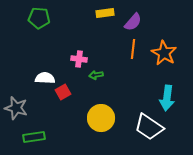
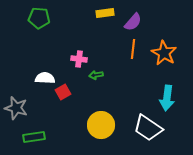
yellow circle: moved 7 px down
white trapezoid: moved 1 px left, 1 px down
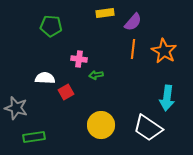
green pentagon: moved 12 px right, 8 px down
orange star: moved 2 px up
red square: moved 3 px right
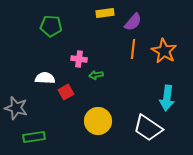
yellow circle: moved 3 px left, 4 px up
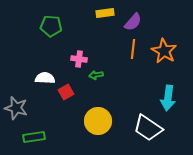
cyan arrow: moved 1 px right
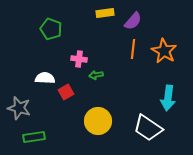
purple semicircle: moved 1 px up
green pentagon: moved 3 px down; rotated 15 degrees clockwise
gray star: moved 3 px right
